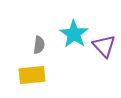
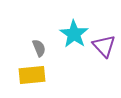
gray semicircle: moved 3 px down; rotated 30 degrees counterclockwise
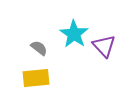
gray semicircle: rotated 30 degrees counterclockwise
yellow rectangle: moved 4 px right, 3 px down
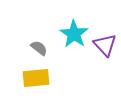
purple triangle: moved 1 px right, 1 px up
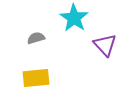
cyan star: moved 16 px up
gray semicircle: moved 3 px left, 10 px up; rotated 54 degrees counterclockwise
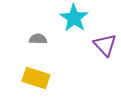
gray semicircle: moved 2 px right, 1 px down; rotated 18 degrees clockwise
yellow rectangle: rotated 24 degrees clockwise
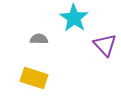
gray semicircle: moved 1 px right
yellow rectangle: moved 2 px left
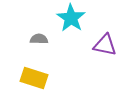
cyan star: moved 3 px left
purple triangle: rotated 35 degrees counterclockwise
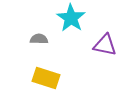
yellow rectangle: moved 12 px right
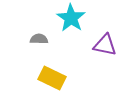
yellow rectangle: moved 6 px right; rotated 8 degrees clockwise
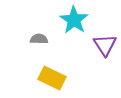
cyan star: moved 3 px right, 2 px down
purple triangle: rotated 45 degrees clockwise
